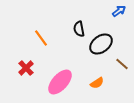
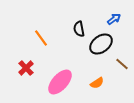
blue arrow: moved 5 px left, 8 px down
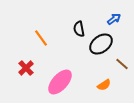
orange semicircle: moved 7 px right, 2 px down
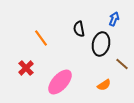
blue arrow: rotated 32 degrees counterclockwise
black ellipse: rotated 40 degrees counterclockwise
